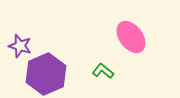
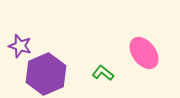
pink ellipse: moved 13 px right, 16 px down
green L-shape: moved 2 px down
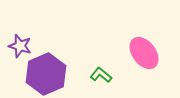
green L-shape: moved 2 px left, 2 px down
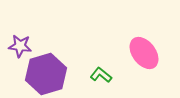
purple star: rotated 10 degrees counterclockwise
purple hexagon: rotated 6 degrees clockwise
